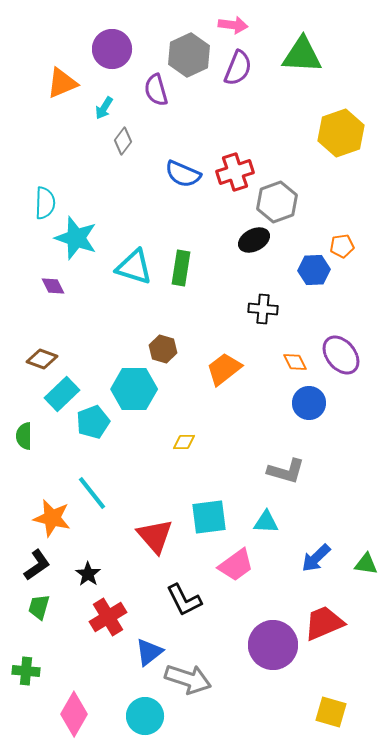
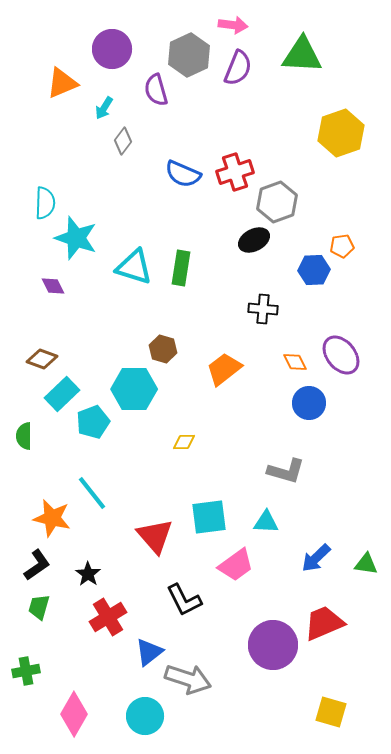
green cross at (26, 671): rotated 16 degrees counterclockwise
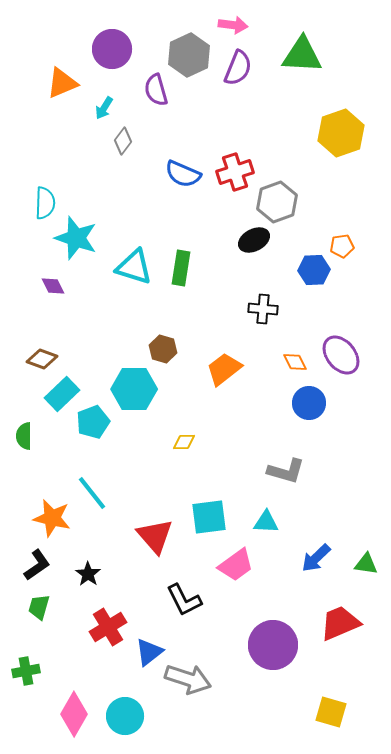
red cross at (108, 617): moved 10 px down
red trapezoid at (324, 623): moved 16 px right
cyan circle at (145, 716): moved 20 px left
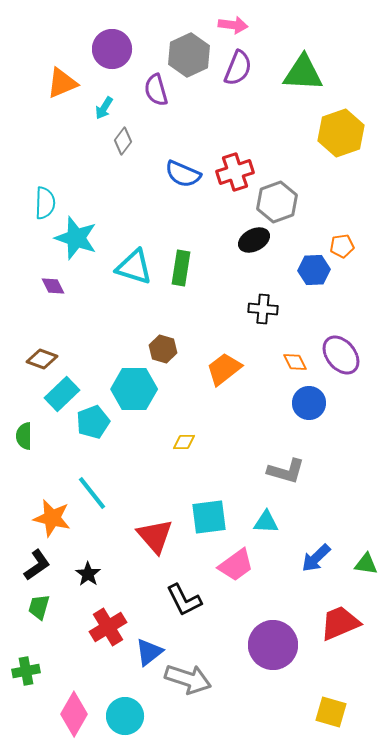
green triangle at (302, 55): moved 1 px right, 18 px down
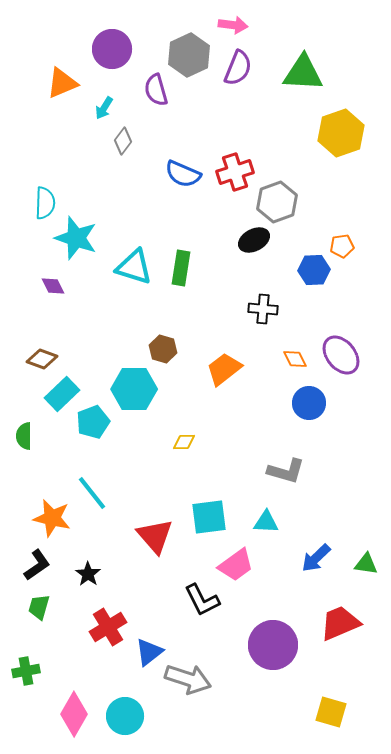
orange diamond at (295, 362): moved 3 px up
black L-shape at (184, 600): moved 18 px right
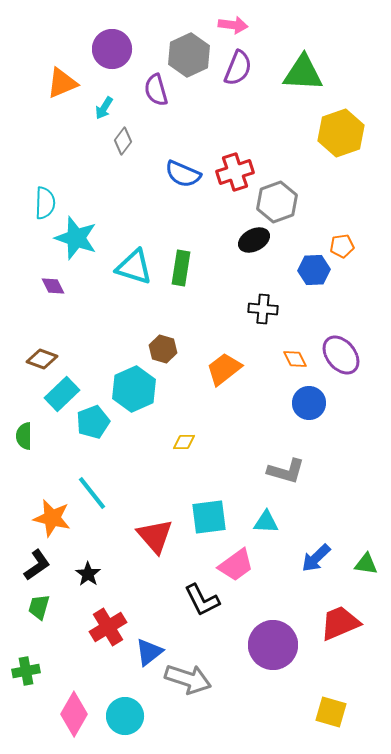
cyan hexagon at (134, 389): rotated 24 degrees counterclockwise
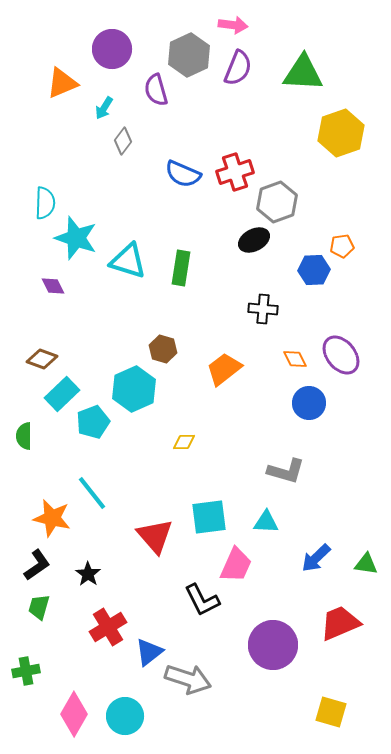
cyan triangle at (134, 267): moved 6 px left, 6 px up
pink trapezoid at (236, 565): rotated 30 degrees counterclockwise
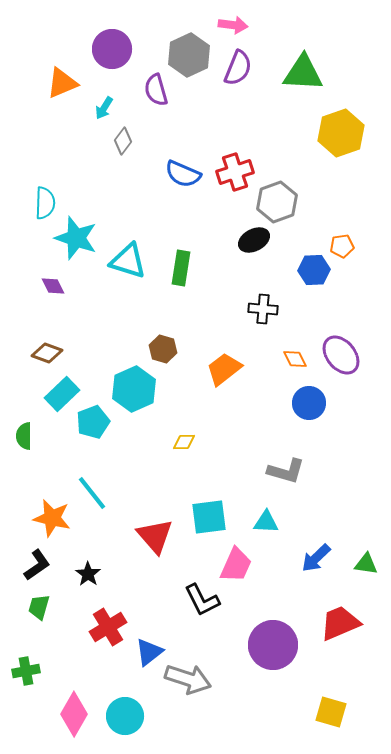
brown diamond at (42, 359): moved 5 px right, 6 px up
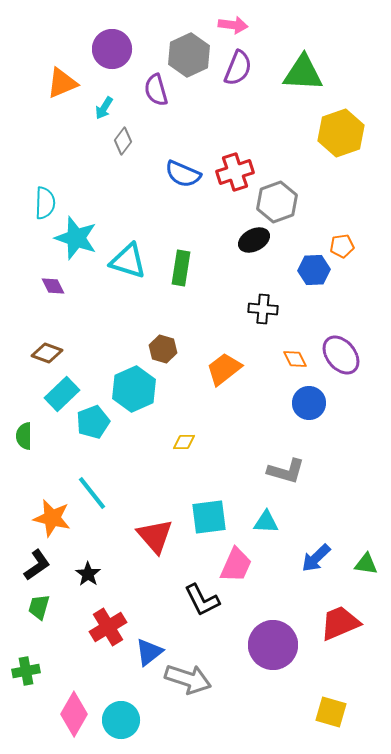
cyan circle at (125, 716): moved 4 px left, 4 px down
